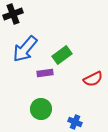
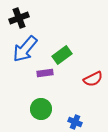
black cross: moved 6 px right, 4 px down
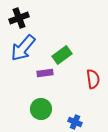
blue arrow: moved 2 px left, 1 px up
red semicircle: rotated 72 degrees counterclockwise
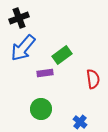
blue cross: moved 5 px right; rotated 16 degrees clockwise
